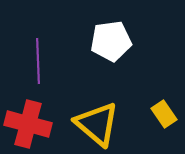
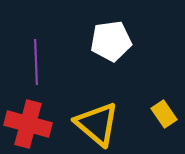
purple line: moved 2 px left, 1 px down
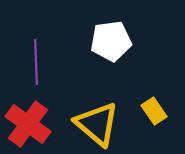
yellow rectangle: moved 10 px left, 3 px up
red cross: rotated 21 degrees clockwise
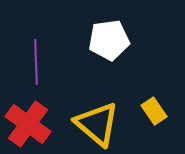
white pentagon: moved 2 px left, 1 px up
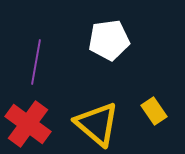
purple line: rotated 12 degrees clockwise
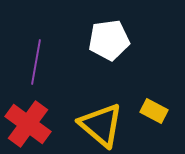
yellow rectangle: rotated 28 degrees counterclockwise
yellow triangle: moved 4 px right, 1 px down
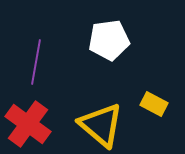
yellow rectangle: moved 7 px up
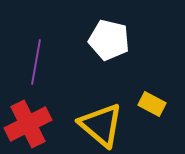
white pentagon: rotated 21 degrees clockwise
yellow rectangle: moved 2 px left
red cross: rotated 27 degrees clockwise
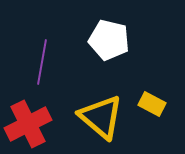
purple line: moved 6 px right
yellow triangle: moved 8 px up
